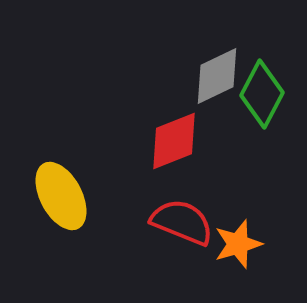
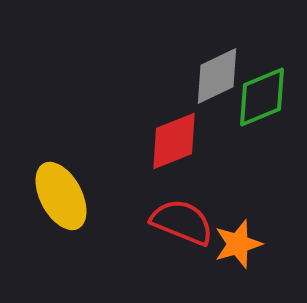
green diamond: moved 3 px down; rotated 40 degrees clockwise
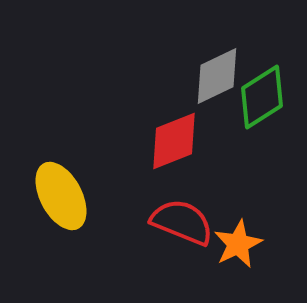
green diamond: rotated 10 degrees counterclockwise
orange star: rotated 9 degrees counterclockwise
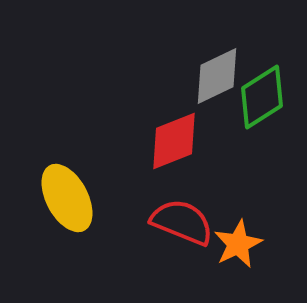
yellow ellipse: moved 6 px right, 2 px down
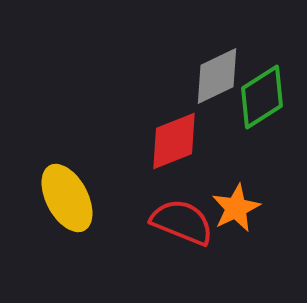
orange star: moved 2 px left, 36 px up
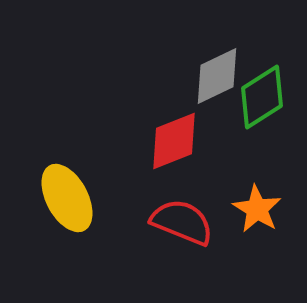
orange star: moved 21 px right, 1 px down; rotated 15 degrees counterclockwise
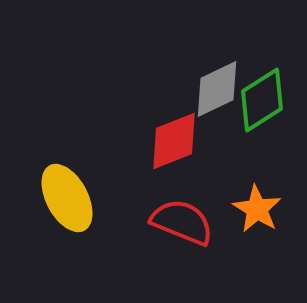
gray diamond: moved 13 px down
green diamond: moved 3 px down
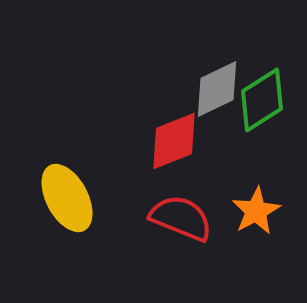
orange star: moved 1 px left, 2 px down; rotated 12 degrees clockwise
red semicircle: moved 1 px left, 4 px up
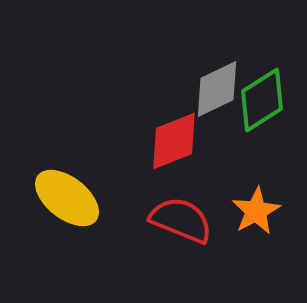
yellow ellipse: rotated 24 degrees counterclockwise
red semicircle: moved 2 px down
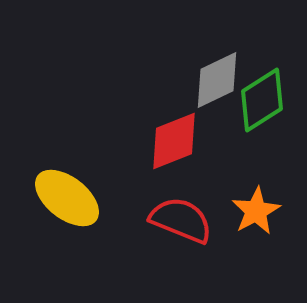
gray diamond: moved 9 px up
